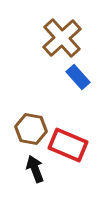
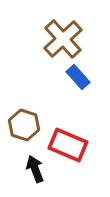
brown cross: moved 1 px right, 1 px down
brown hexagon: moved 7 px left, 4 px up; rotated 8 degrees clockwise
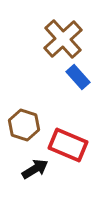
black arrow: rotated 80 degrees clockwise
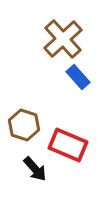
black arrow: rotated 80 degrees clockwise
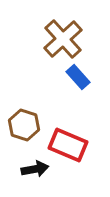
black arrow: rotated 60 degrees counterclockwise
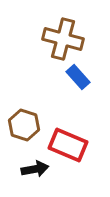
brown cross: rotated 33 degrees counterclockwise
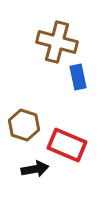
brown cross: moved 6 px left, 3 px down
blue rectangle: rotated 30 degrees clockwise
red rectangle: moved 1 px left
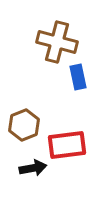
brown hexagon: rotated 20 degrees clockwise
red rectangle: rotated 30 degrees counterclockwise
black arrow: moved 2 px left, 1 px up
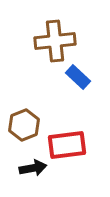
brown cross: moved 2 px left, 1 px up; rotated 21 degrees counterclockwise
blue rectangle: rotated 35 degrees counterclockwise
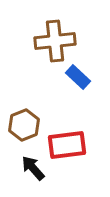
black arrow: rotated 120 degrees counterclockwise
